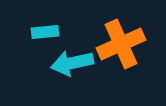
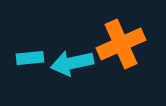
cyan rectangle: moved 15 px left, 26 px down
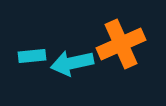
cyan rectangle: moved 2 px right, 2 px up
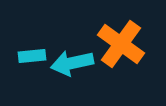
orange cross: rotated 30 degrees counterclockwise
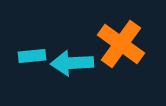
cyan arrow: rotated 9 degrees clockwise
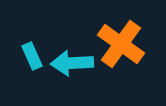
cyan rectangle: rotated 72 degrees clockwise
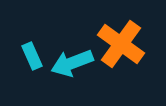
cyan arrow: rotated 18 degrees counterclockwise
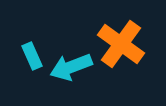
cyan arrow: moved 1 px left, 4 px down
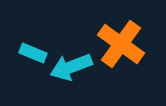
cyan rectangle: moved 1 px right, 3 px up; rotated 44 degrees counterclockwise
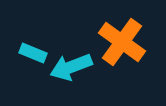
orange cross: moved 1 px right, 2 px up
